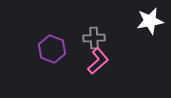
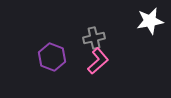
gray cross: rotated 10 degrees counterclockwise
purple hexagon: moved 8 px down
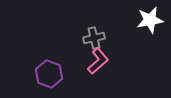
white star: moved 1 px up
purple hexagon: moved 3 px left, 17 px down
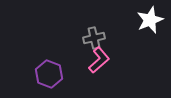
white star: rotated 12 degrees counterclockwise
pink L-shape: moved 1 px right, 1 px up
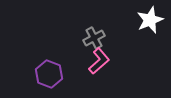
gray cross: rotated 15 degrees counterclockwise
pink L-shape: moved 1 px down
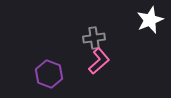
gray cross: rotated 20 degrees clockwise
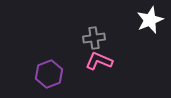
pink L-shape: rotated 116 degrees counterclockwise
purple hexagon: rotated 20 degrees clockwise
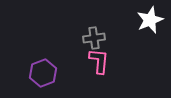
pink L-shape: rotated 72 degrees clockwise
purple hexagon: moved 6 px left, 1 px up
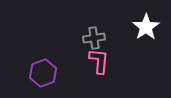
white star: moved 4 px left, 7 px down; rotated 12 degrees counterclockwise
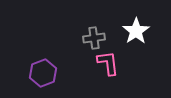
white star: moved 10 px left, 4 px down
pink L-shape: moved 9 px right, 2 px down; rotated 12 degrees counterclockwise
